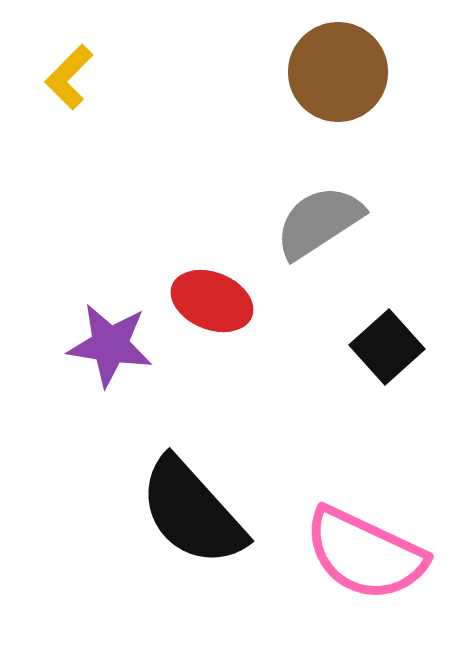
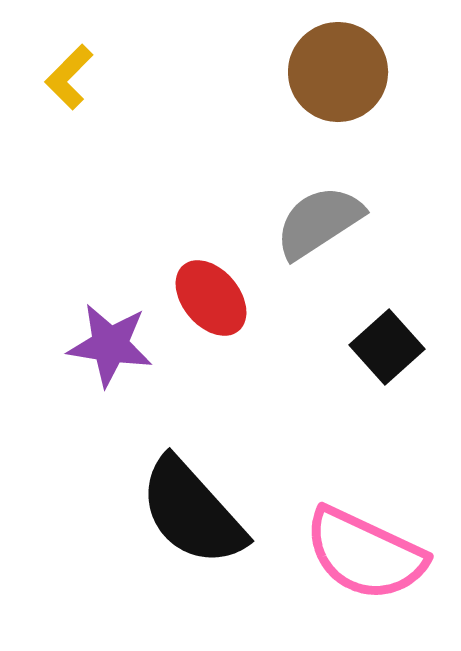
red ellipse: moved 1 px left, 3 px up; rotated 28 degrees clockwise
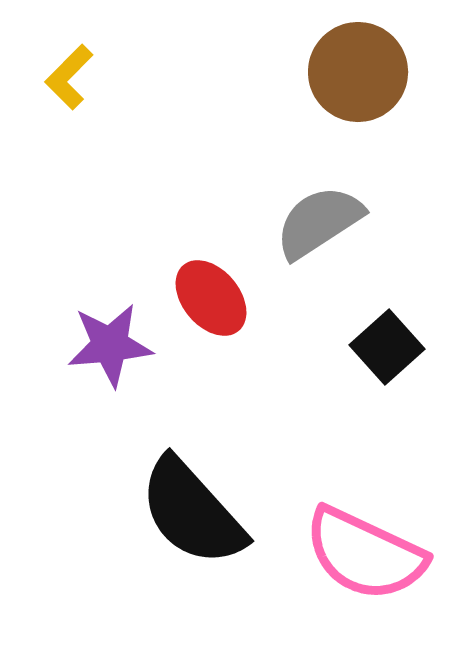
brown circle: moved 20 px right
purple star: rotated 14 degrees counterclockwise
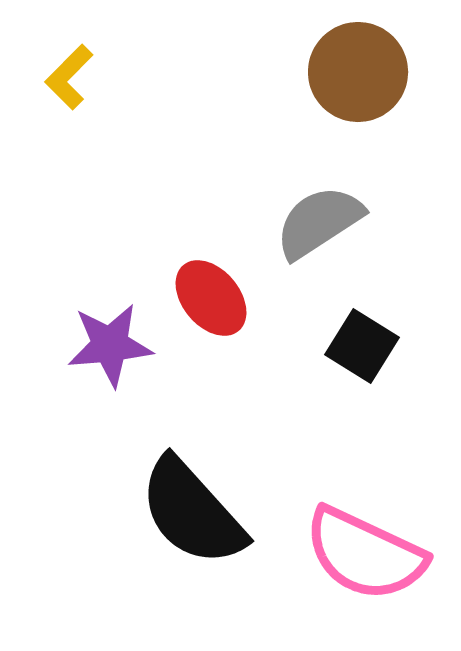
black square: moved 25 px left, 1 px up; rotated 16 degrees counterclockwise
